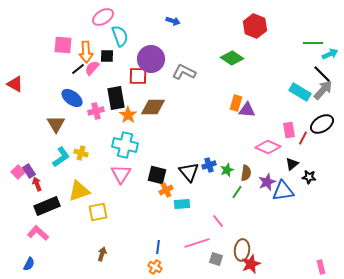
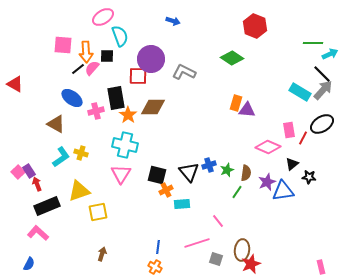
brown triangle at (56, 124): rotated 30 degrees counterclockwise
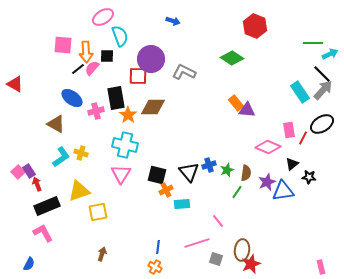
cyan rectangle at (300, 92): rotated 25 degrees clockwise
orange rectangle at (236, 103): rotated 56 degrees counterclockwise
pink L-shape at (38, 233): moved 5 px right; rotated 20 degrees clockwise
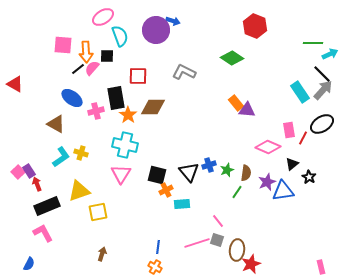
purple circle at (151, 59): moved 5 px right, 29 px up
black star at (309, 177): rotated 24 degrees clockwise
brown ellipse at (242, 250): moved 5 px left
gray square at (216, 259): moved 1 px right, 19 px up
